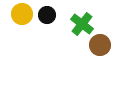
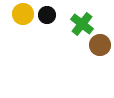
yellow circle: moved 1 px right
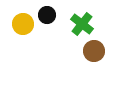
yellow circle: moved 10 px down
brown circle: moved 6 px left, 6 px down
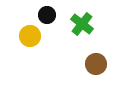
yellow circle: moved 7 px right, 12 px down
brown circle: moved 2 px right, 13 px down
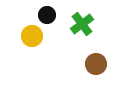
green cross: rotated 15 degrees clockwise
yellow circle: moved 2 px right
